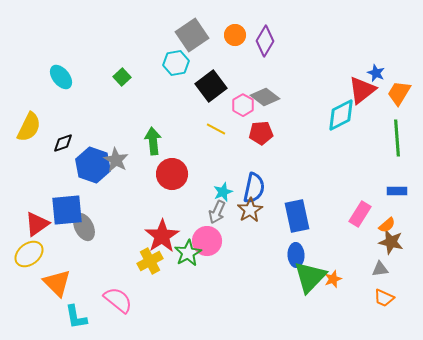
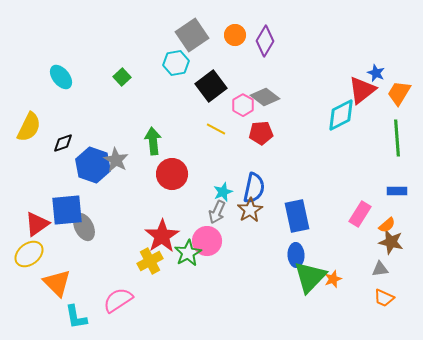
pink semicircle at (118, 300): rotated 72 degrees counterclockwise
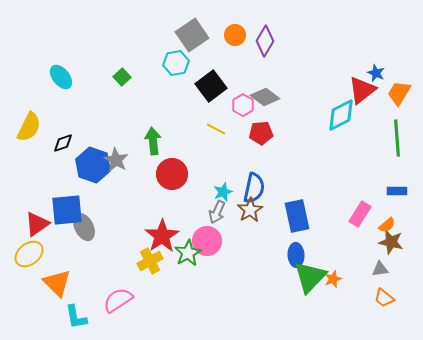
orange trapezoid at (384, 298): rotated 15 degrees clockwise
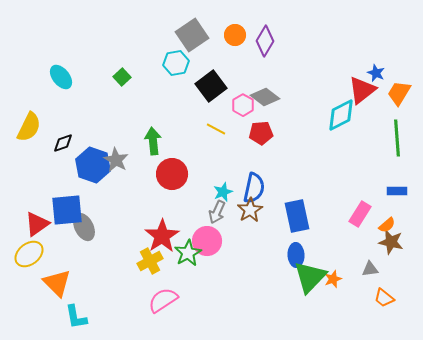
gray triangle at (380, 269): moved 10 px left
pink semicircle at (118, 300): moved 45 px right
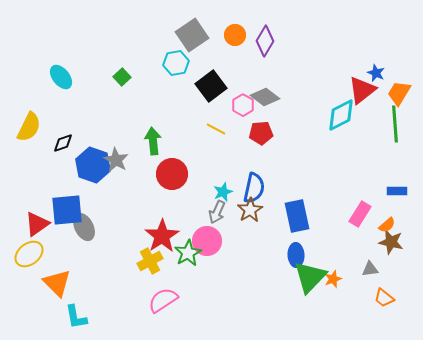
green line at (397, 138): moved 2 px left, 14 px up
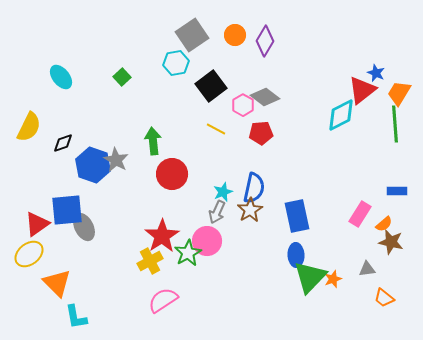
orange semicircle at (387, 225): moved 3 px left, 1 px up
gray triangle at (370, 269): moved 3 px left
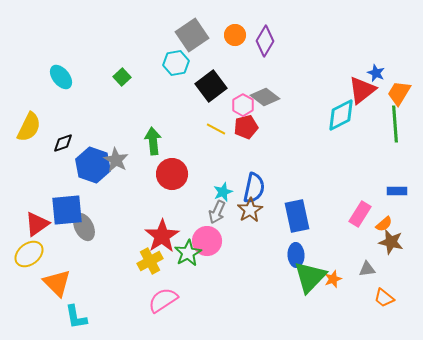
red pentagon at (261, 133): moved 15 px left, 6 px up; rotated 10 degrees counterclockwise
